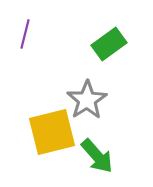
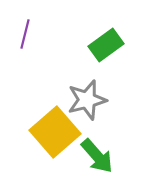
green rectangle: moved 3 px left, 1 px down
gray star: rotated 18 degrees clockwise
yellow square: moved 3 px right; rotated 27 degrees counterclockwise
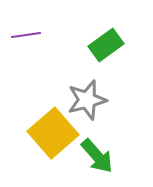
purple line: moved 1 px right, 1 px down; rotated 68 degrees clockwise
yellow square: moved 2 px left, 1 px down
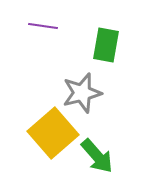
purple line: moved 17 px right, 9 px up; rotated 16 degrees clockwise
green rectangle: rotated 44 degrees counterclockwise
gray star: moved 5 px left, 7 px up
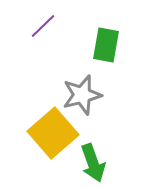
purple line: rotated 52 degrees counterclockwise
gray star: moved 2 px down
green arrow: moved 4 px left, 7 px down; rotated 21 degrees clockwise
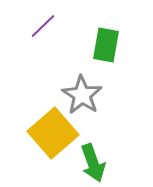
gray star: rotated 24 degrees counterclockwise
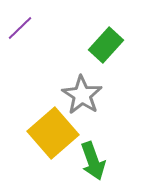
purple line: moved 23 px left, 2 px down
green rectangle: rotated 32 degrees clockwise
green arrow: moved 2 px up
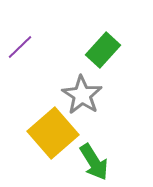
purple line: moved 19 px down
green rectangle: moved 3 px left, 5 px down
green arrow: moved 1 px right, 1 px down; rotated 12 degrees counterclockwise
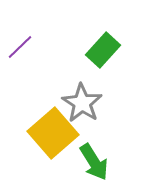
gray star: moved 8 px down
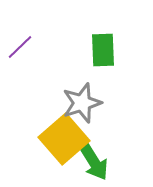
green rectangle: rotated 44 degrees counterclockwise
gray star: rotated 21 degrees clockwise
yellow square: moved 11 px right, 6 px down
